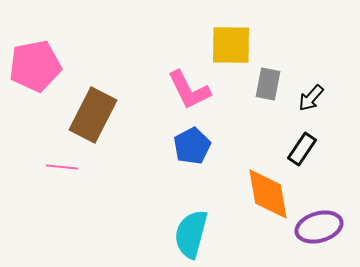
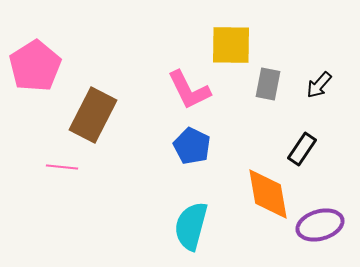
pink pentagon: rotated 21 degrees counterclockwise
black arrow: moved 8 px right, 13 px up
blue pentagon: rotated 18 degrees counterclockwise
purple ellipse: moved 1 px right, 2 px up
cyan semicircle: moved 8 px up
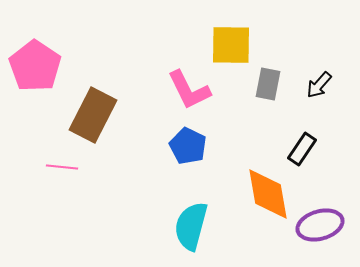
pink pentagon: rotated 6 degrees counterclockwise
blue pentagon: moved 4 px left
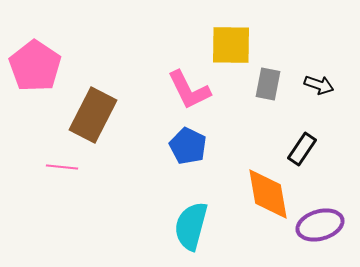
black arrow: rotated 112 degrees counterclockwise
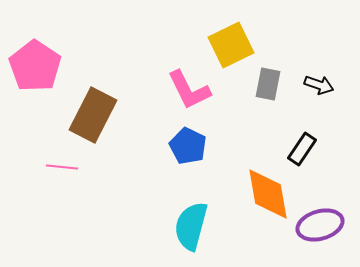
yellow square: rotated 27 degrees counterclockwise
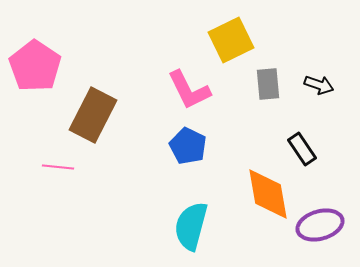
yellow square: moved 5 px up
gray rectangle: rotated 16 degrees counterclockwise
black rectangle: rotated 68 degrees counterclockwise
pink line: moved 4 px left
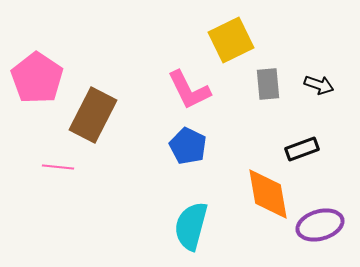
pink pentagon: moved 2 px right, 12 px down
black rectangle: rotated 76 degrees counterclockwise
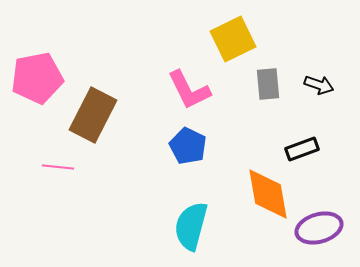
yellow square: moved 2 px right, 1 px up
pink pentagon: rotated 27 degrees clockwise
purple ellipse: moved 1 px left, 3 px down
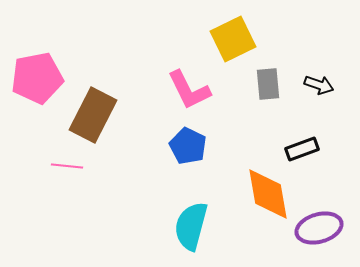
pink line: moved 9 px right, 1 px up
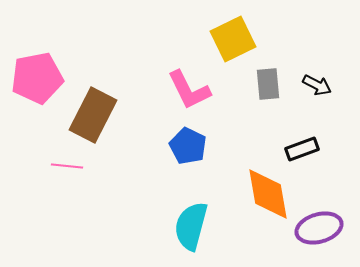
black arrow: moved 2 px left; rotated 8 degrees clockwise
